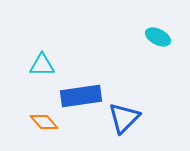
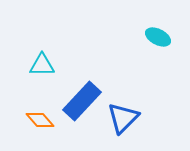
blue rectangle: moved 1 px right, 5 px down; rotated 39 degrees counterclockwise
blue triangle: moved 1 px left
orange diamond: moved 4 px left, 2 px up
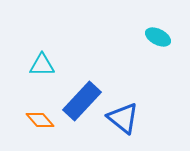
blue triangle: rotated 36 degrees counterclockwise
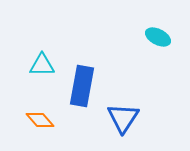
blue rectangle: moved 15 px up; rotated 33 degrees counterclockwise
blue triangle: rotated 24 degrees clockwise
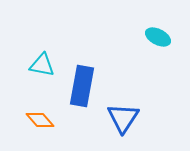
cyan triangle: rotated 12 degrees clockwise
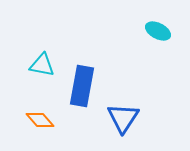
cyan ellipse: moved 6 px up
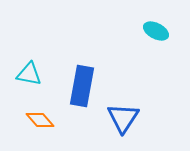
cyan ellipse: moved 2 px left
cyan triangle: moved 13 px left, 9 px down
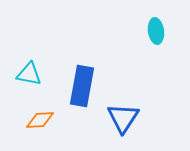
cyan ellipse: rotated 55 degrees clockwise
orange diamond: rotated 52 degrees counterclockwise
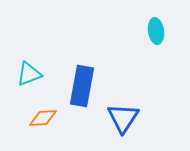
cyan triangle: rotated 32 degrees counterclockwise
orange diamond: moved 3 px right, 2 px up
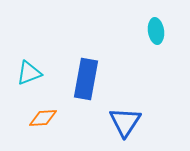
cyan triangle: moved 1 px up
blue rectangle: moved 4 px right, 7 px up
blue triangle: moved 2 px right, 4 px down
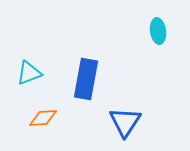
cyan ellipse: moved 2 px right
